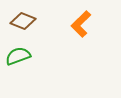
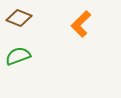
brown diamond: moved 4 px left, 3 px up
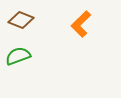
brown diamond: moved 2 px right, 2 px down
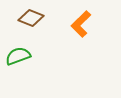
brown diamond: moved 10 px right, 2 px up
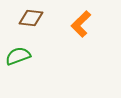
brown diamond: rotated 15 degrees counterclockwise
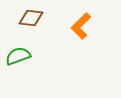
orange L-shape: moved 2 px down
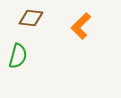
green semicircle: rotated 125 degrees clockwise
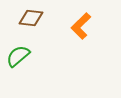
green semicircle: rotated 145 degrees counterclockwise
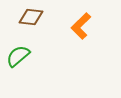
brown diamond: moved 1 px up
